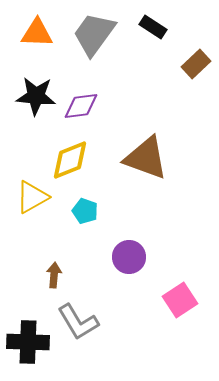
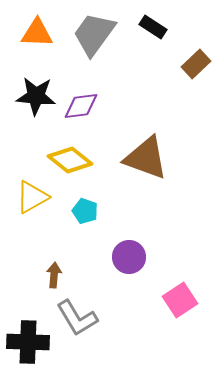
yellow diamond: rotated 60 degrees clockwise
gray L-shape: moved 1 px left, 4 px up
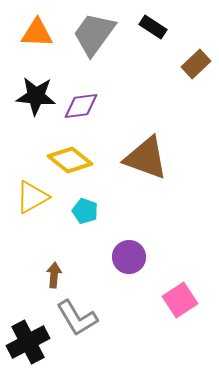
black cross: rotated 30 degrees counterclockwise
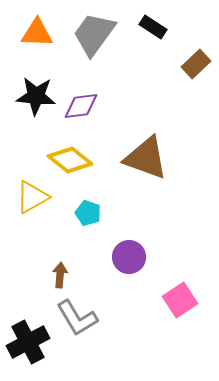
cyan pentagon: moved 3 px right, 2 px down
brown arrow: moved 6 px right
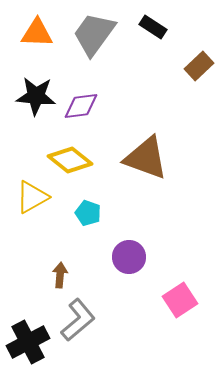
brown rectangle: moved 3 px right, 2 px down
gray L-shape: moved 1 px right, 2 px down; rotated 99 degrees counterclockwise
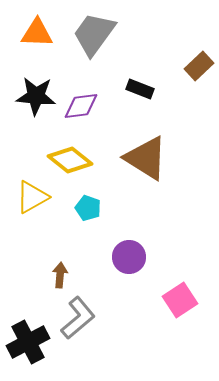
black rectangle: moved 13 px left, 62 px down; rotated 12 degrees counterclockwise
brown triangle: rotated 12 degrees clockwise
cyan pentagon: moved 5 px up
gray L-shape: moved 2 px up
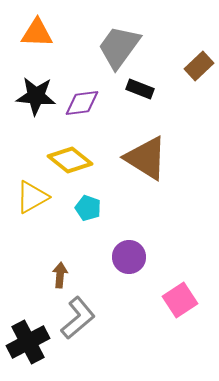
gray trapezoid: moved 25 px right, 13 px down
purple diamond: moved 1 px right, 3 px up
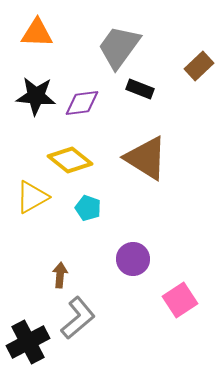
purple circle: moved 4 px right, 2 px down
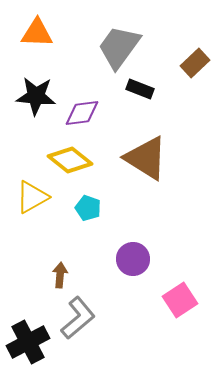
brown rectangle: moved 4 px left, 3 px up
purple diamond: moved 10 px down
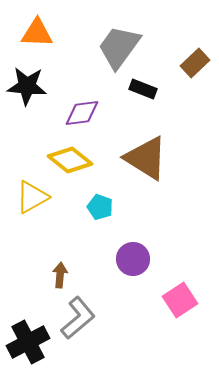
black rectangle: moved 3 px right
black star: moved 9 px left, 10 px up
cyan pentagon: moved 12 px right, 1 px up
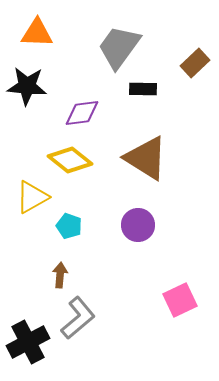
black rectangle: rotated 20 degrees counterclockwise
cyan pentagon: moved 31 px left, 19 px down
purple circle: moved 5 px right, 34 px up
pink square: rotated 8 degrees clockwise
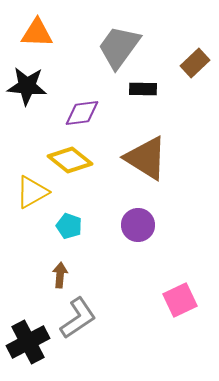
yellow triangle: moved 5 px up
gray L-shape: rotated 6 degrees clockwise
